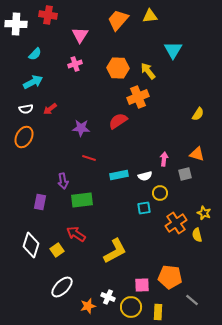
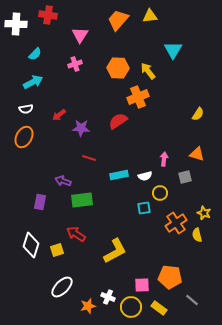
red arrow at (50, 109): moved 9 px right, 6 px down
gray square at (185, 174): moved 3 px down
purple arrow at (63, 181): rotated 119 degrees clockwise
yellow square at (57, 250): rotated 16 degrees clockwise
yellow rectangle at (158, 312): moved 1 px right, 4 px up; rotated 56 degrees counterclockwise
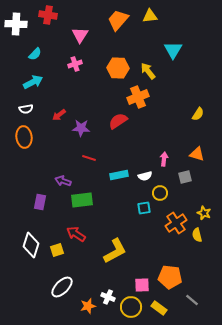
orange ellipse at (24, 137): rotated 35 degrees counterclockwise
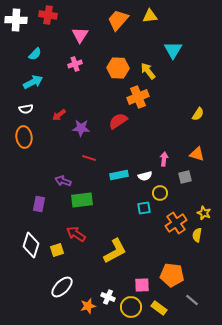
white cross at (16, 24): moved 4 px up
purple rectangle at (40, 202): moved 1 px left, 2 px down
yellow semicircle at (197, 235): rotated 24 degrees clockwise
orange pentagon at (170, 277): moved 2 px right, 2 px up
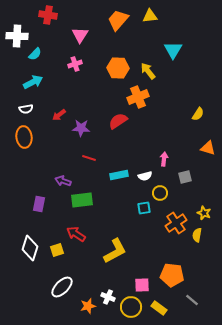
white cross at (16, 20): moved 1 px right, 16 px down
orange triangle at (197, 154): moved 11 px right, 6 px up
white diamond at (31, 245): moved 1 px left, 3 px down
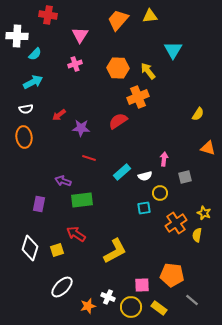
cyan rectangle at (119, 175): moved 3 px right, 3 px up; rotated 30 degrees counterclockwise
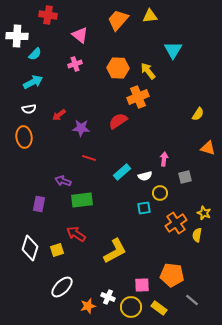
pink triangle at (80, 35): rotated 24 degrees counterclockwise
white semicircle at (26, 109): moved 3 px right
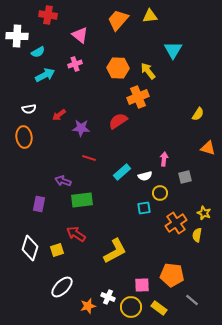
cyan semicircle at (35, 54): moved 3 px right, 2 px up; rotated 16 degrees clockwise
cyan arrow at (33, 82): moved 12 px right, 7 px up
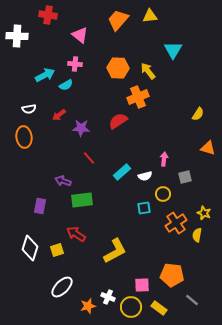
cyan semicircle at (38, 52): moved 28 px right, 33 px down
pink cross at (75, 64): rotated 24 degrees clockwise
red line at (89, 158): rotated 32 degrees clockwise
yellow circle at (160, 193): moved 3 px right, 1 px down
purple rectangle at (39, 204): moved 1 px right, 2 px down
